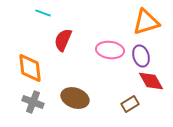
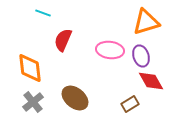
brown ellipse: rotated 20 degrees clockwise
gray cross: rotated 30 degrees clockwise
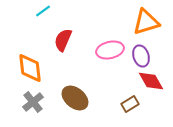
cyan line: moved 2 px up; rotated 56 degrees counterclockwise
pink ellipse: rotated 20 degrees counterclockwise
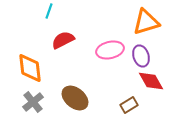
cyan line: moved 6 px right; rotated 35 degrees counterclockwise
red semicircle: rotated 40 degrees clockwise
brown rectangle: moved 1 px left, 1 px down
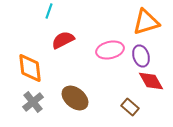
brown rectangle: moved 1 px right, 2 px down; rotated 72 degrees clockwise
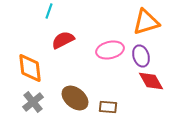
brown rectangle: moved 22 px left; rotated 36 degrees counterclockwise
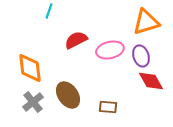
red semicircle: moved 13 px right
brown ellipse: moved 7 px left, 3 px up; rotated 16 degrees clockwise
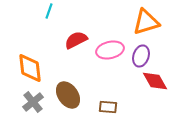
purple ellipse: rotated 35 degrees clockwise
red diamond: moved 4 px right
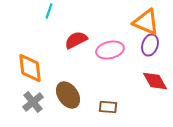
orange triangle: rotated 40 degrees clockwise
purple ellipse: moved 9 px right, 11 px up
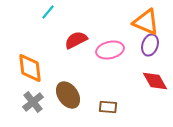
cyan line: moved 1 px left, 1 px down; rotated 21 degrees clockwise
